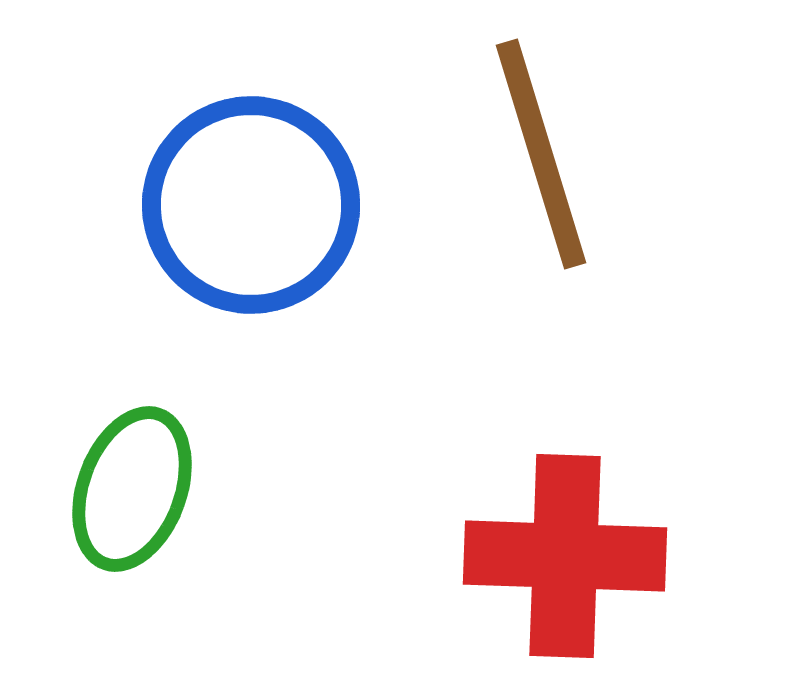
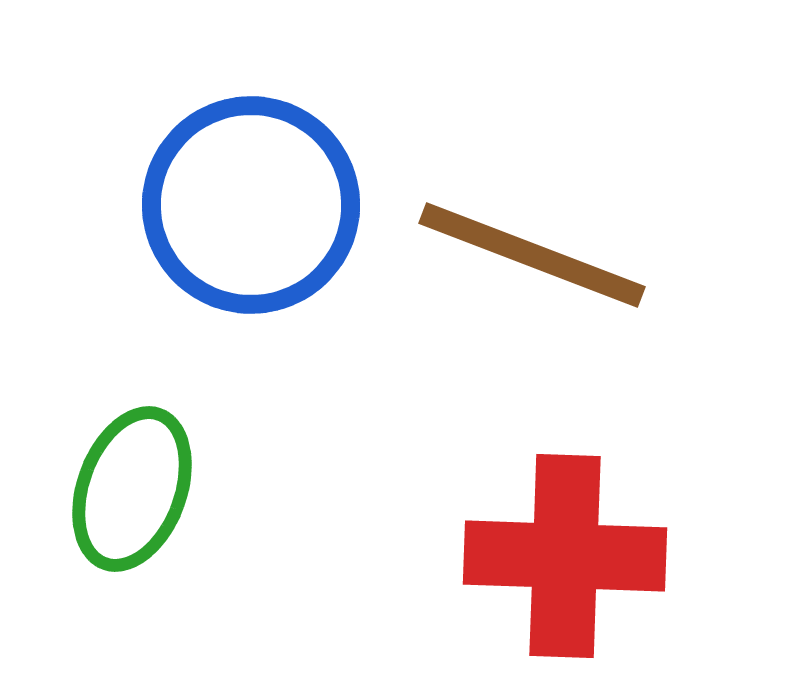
brown line: moved 9 px left, 101 px down; rotated 52 degrees counterclockwise
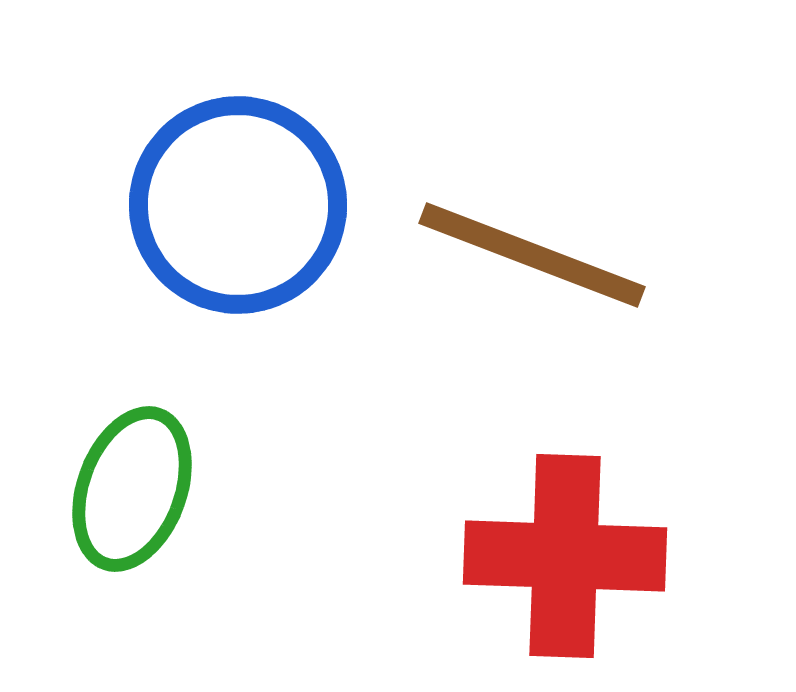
blue circle: moved 13 px left
